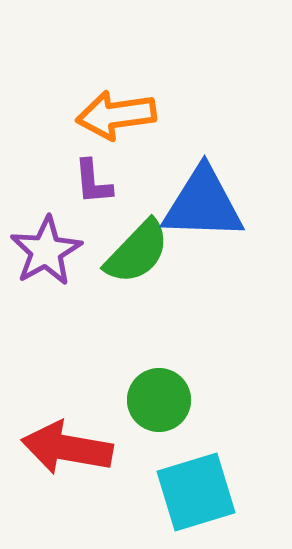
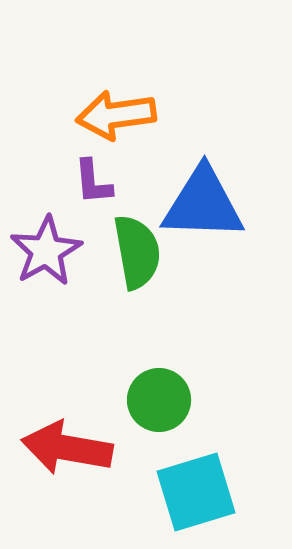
green semicircle: rotated 54 degrees counterclockwise
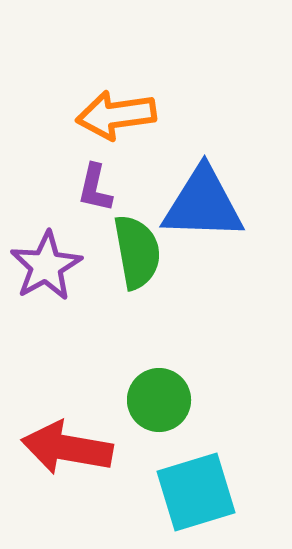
purple L-shape: moved 2 px right, 6 px down; rotated 18 degrees clockwise
purple star: moved 15 px down
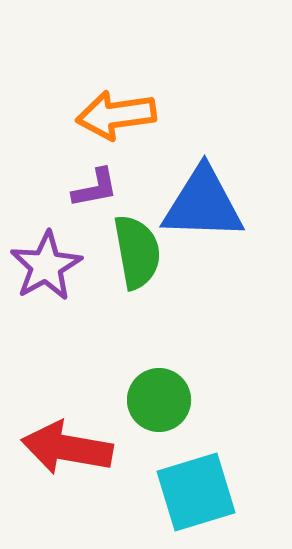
purple L-shape: rotated 114 degrees counterclockwise
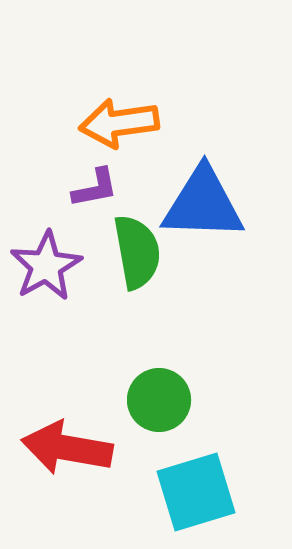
orange arrow: moved 3 px right, 8 px down
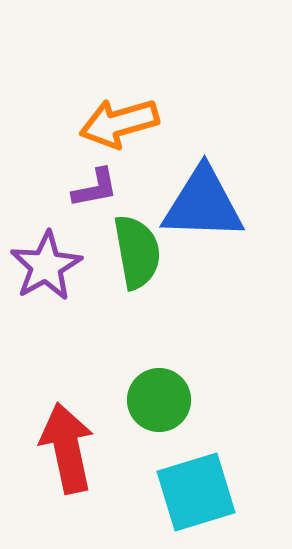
orange arrow: rotated 8 degrees counterclockwise
red arrow: rotated 68 degrees clockwise
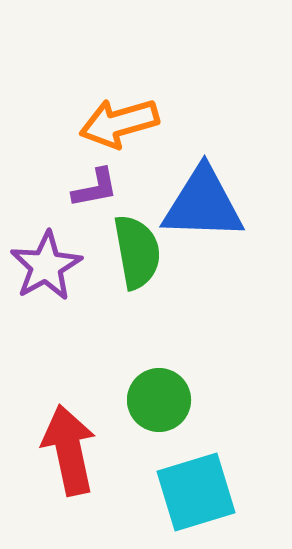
red arrow: moved 2 px right, 2 px down
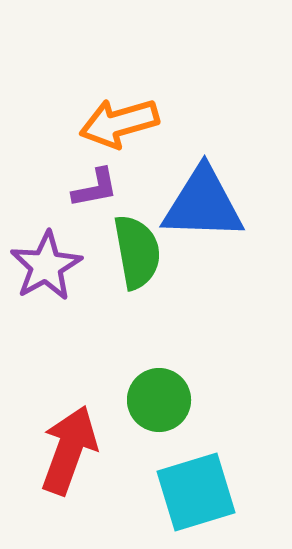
red arrow: rotated 32 degrees clockwise
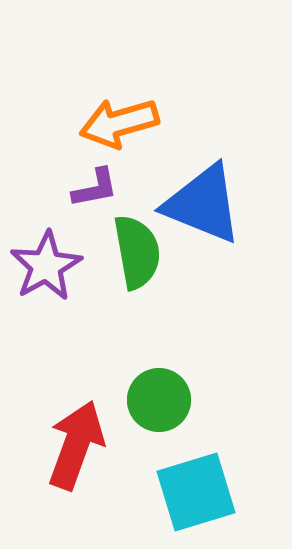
blue triangle: rotated 20 degrees clockwise
red arrow: moved 7 px right, 5 px up
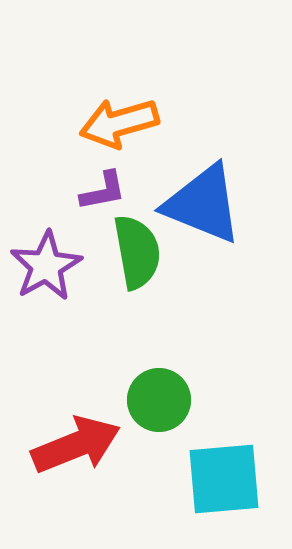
purple L-shape: moved 8 px right, 3 px down
red arrow: rotated 48 degrees clockwise
cyan square: moved 28 px right, 13 px up; rotated 12 degrees clockwise
